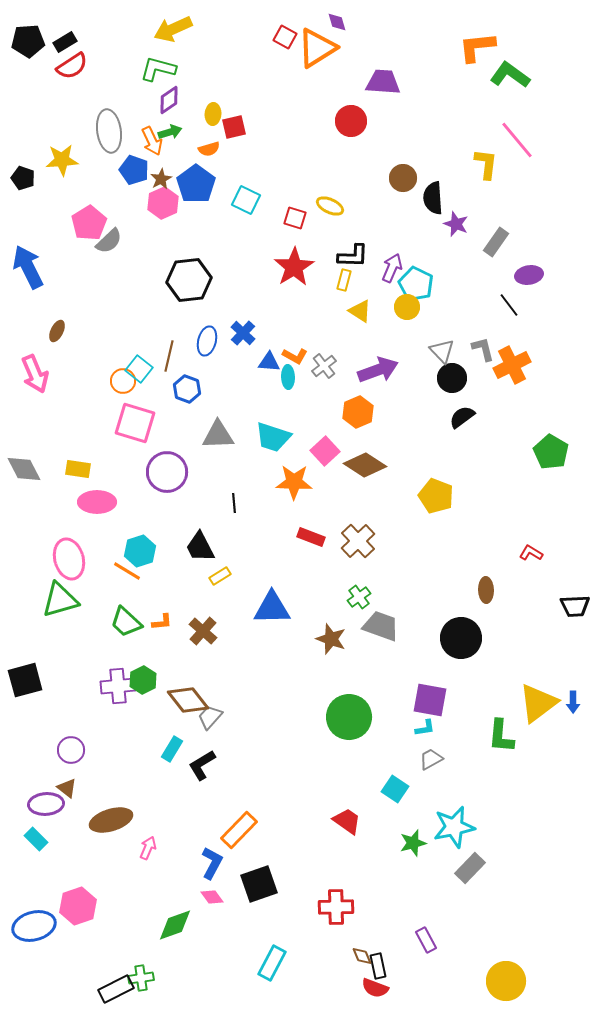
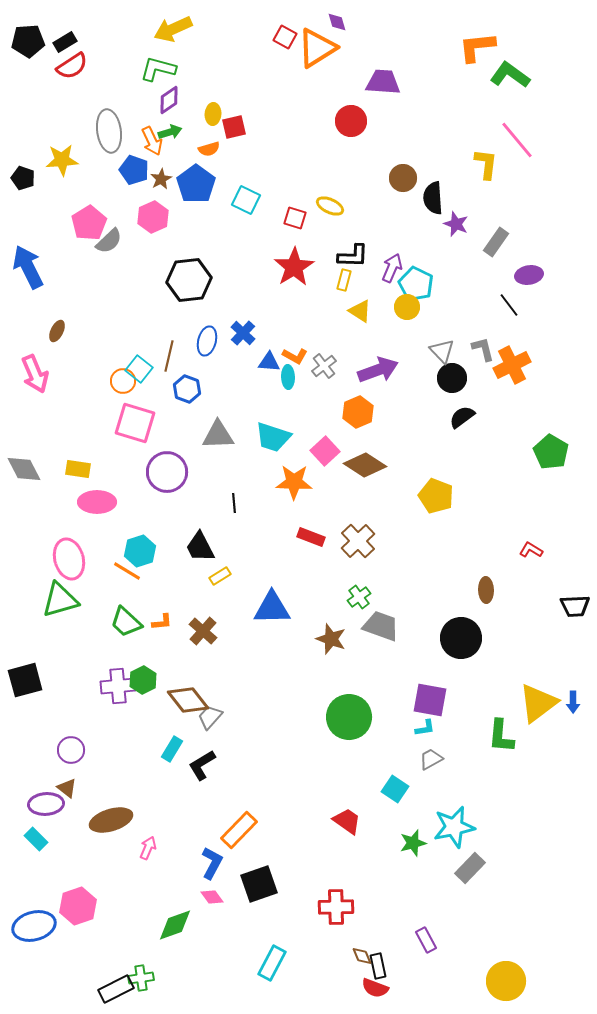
pink hexagon at (163, 203): moved 10 px left, 14 px down
red L-shape at (531, 553): moved 3 px up
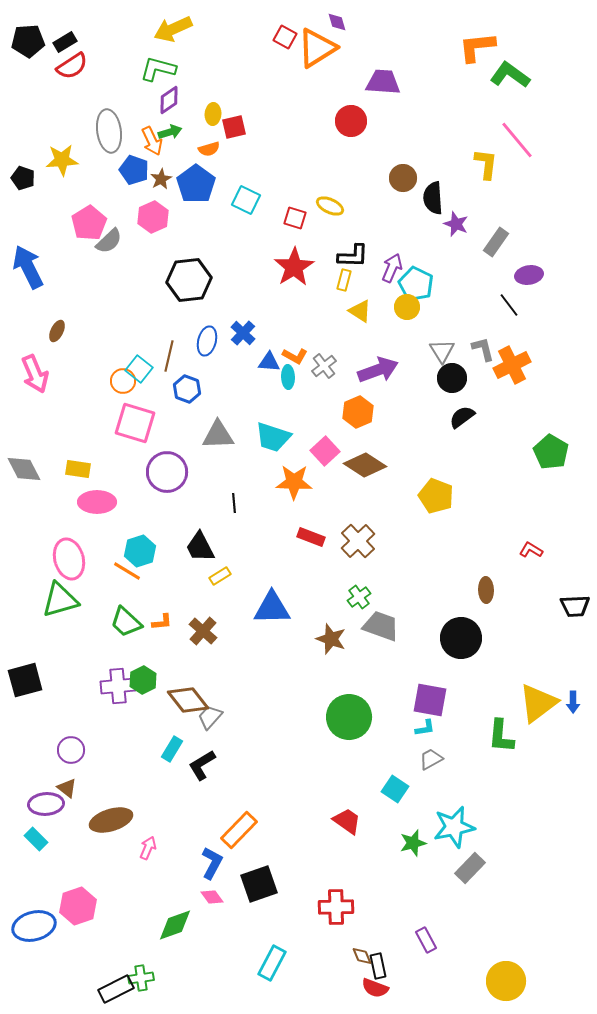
gray triangle at (442, 351): rotated 12 degrees clockwise
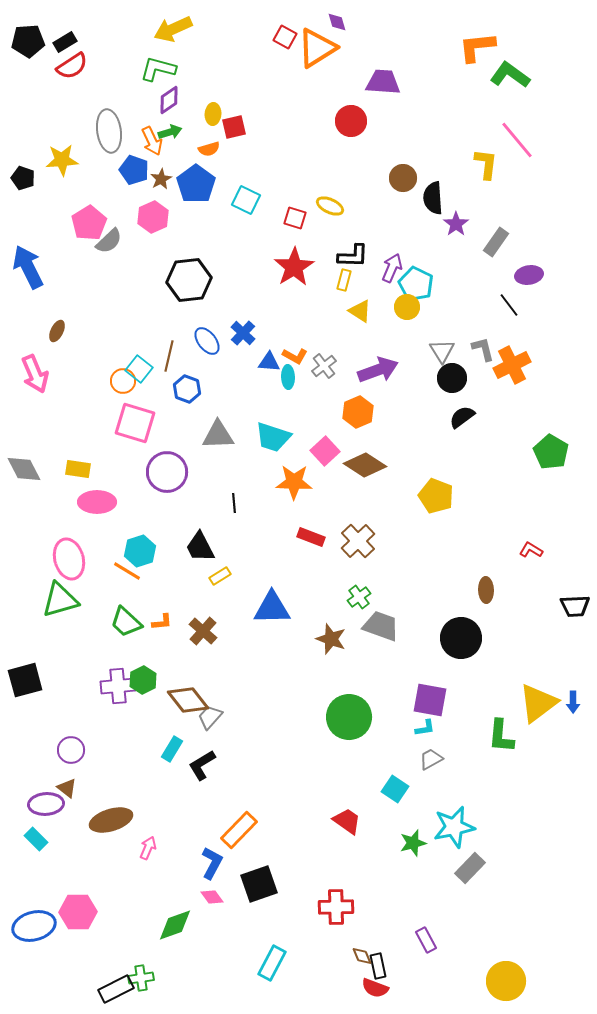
purple star at (456, 224): rotated 15 degrees clockwise
blue ellipse at (207, 341): rotated 52 degrees counterclockwise
pink hexagon at (78, 906): moved 6 px down; rotated 18 degrees clockwise
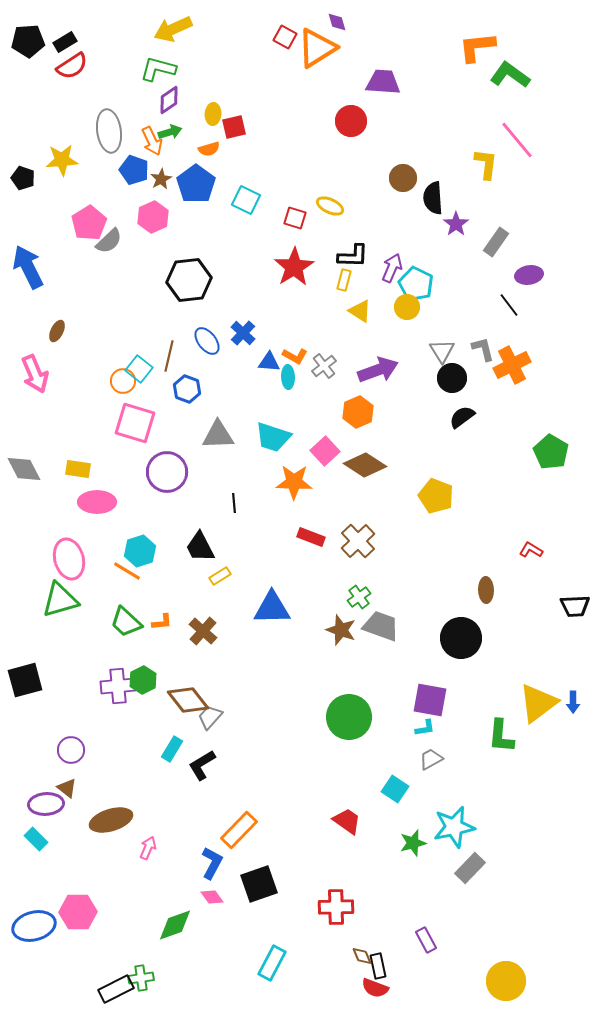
brown star at (331, 639): moved 10 px right, 9 px up
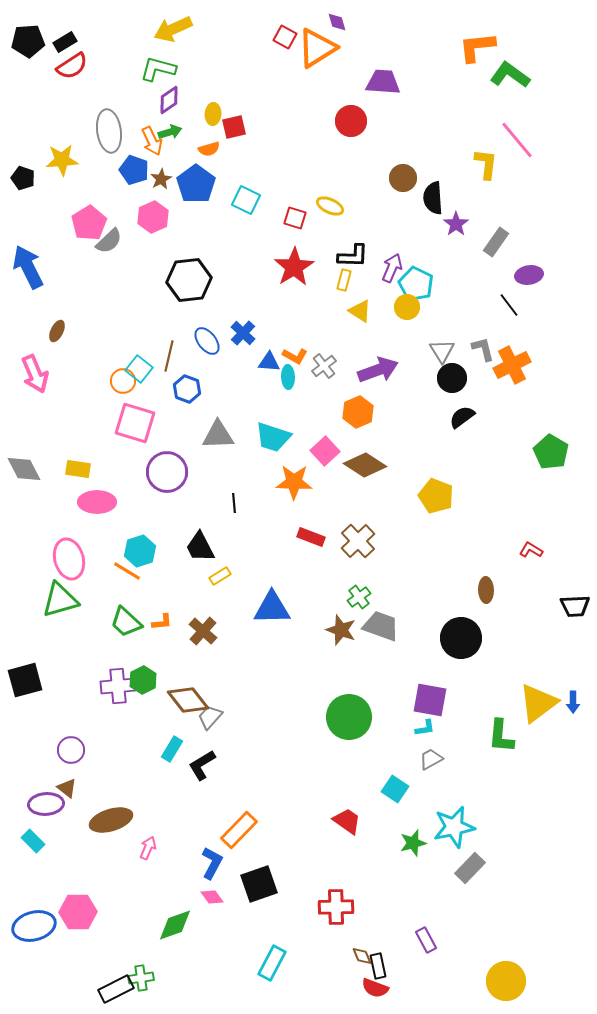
cyan rectangle at (36, 839): moved 3 px left, 2 px down
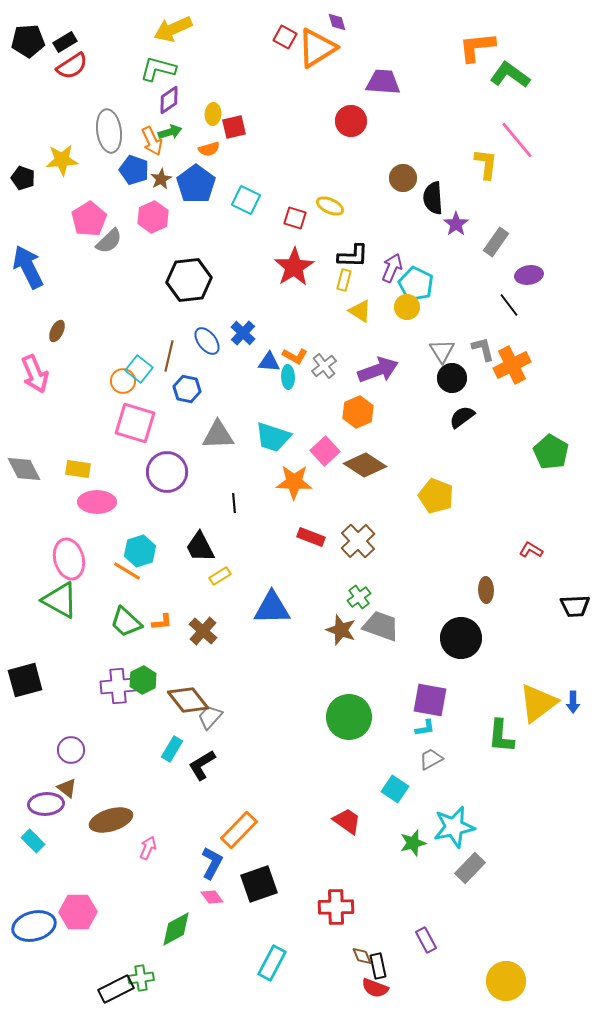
pink pentagon at (89, 223): moved 4 px up
blue hexagon at (187, 389): rotated 8 degrees counterclockwise
green triangle at (60, 600): rotated 45 degrees clockwise
green diamond at (175, 925): moved 1 px right, 4 px down; rotated 9 degrees counterclockwise
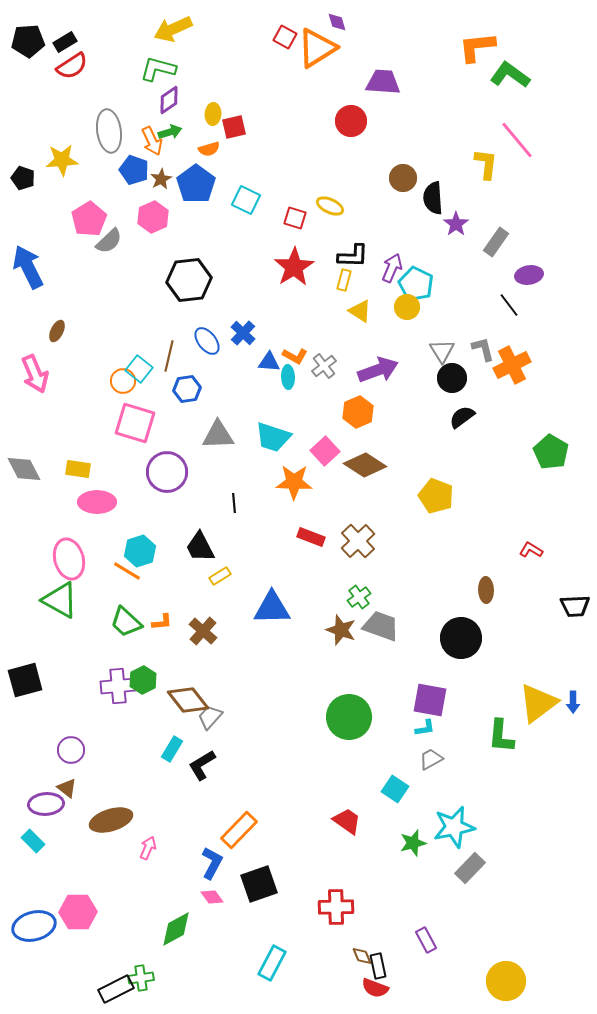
blue hexagon at (187, 389): rotated 20 degrees counterclockwise
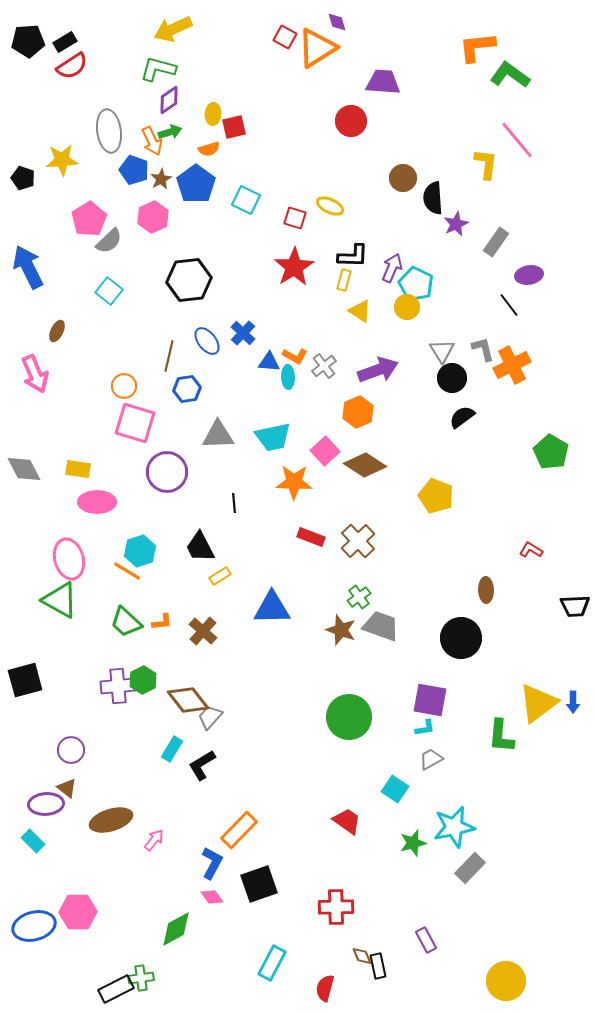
purple star at (456, 224): rotated 10 degrees clockwise
cyan square at (139, 369): moved 30 px left, 78 px up
orange circle at (123, 381): moved 1 px right, 5 px down
cyan trapezoid at (273, 437): rotated 30 degrees counterclockwise
pink arrow at (148, 848): moved 6 px right, 8 px up; rotated 15 degrees clockwise
red semicircle at (375, 988): moved 50 px left; rotated 84 degrees clockwise
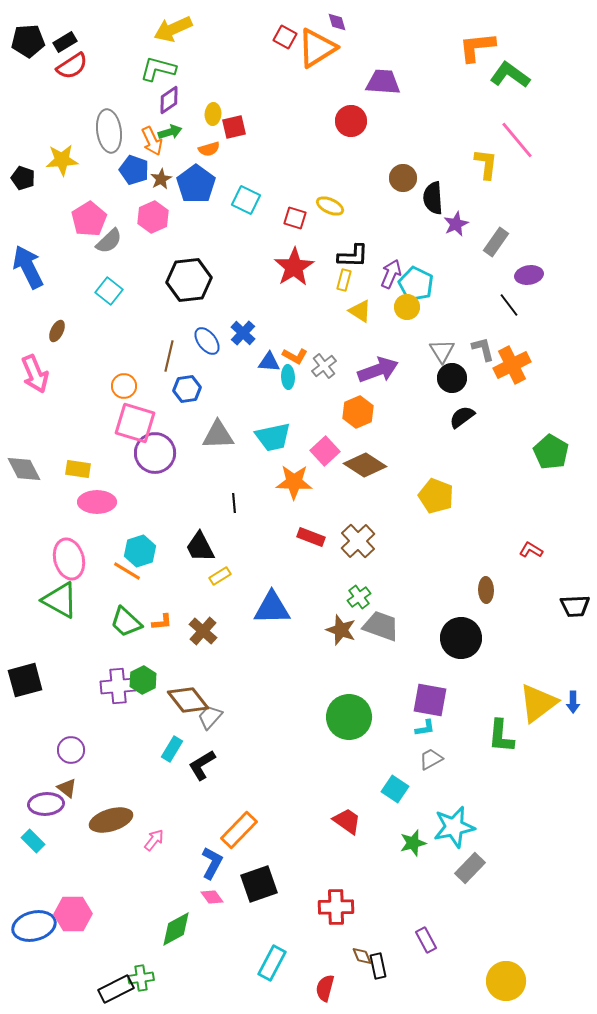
purple arrow at (392, 268): moved 1 px left, 6 px down
purple circle at (167, 472): moved 12 px left, 19 px up
pink hexagon at (78, 912): moved 5 px left, 2 px down
